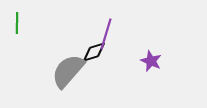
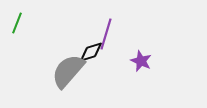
green line: rotated 20 degrees clockwise
black diamond: moved 3 px left
purple star: moved 10 px left
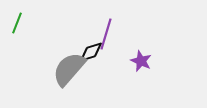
gray semicircle: moved 1 px right, 2 px up
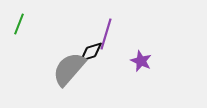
green line: moved 2 px right, 1 px down
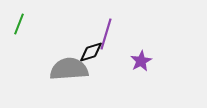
purple star: rotated 20 degrees clockwise
gray semicircle: rotated 45 degrees clockwise
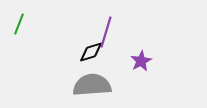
purple line: moved 2 px up
gray semicircle: moved 23 px right, 16 px down
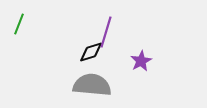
gray semicircle: rotated 9 degrees clockwise
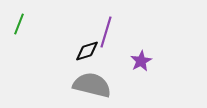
black diamond: moved 4 px left, 1 px up
gray semicircle: rotated 9 degrees clockwise
